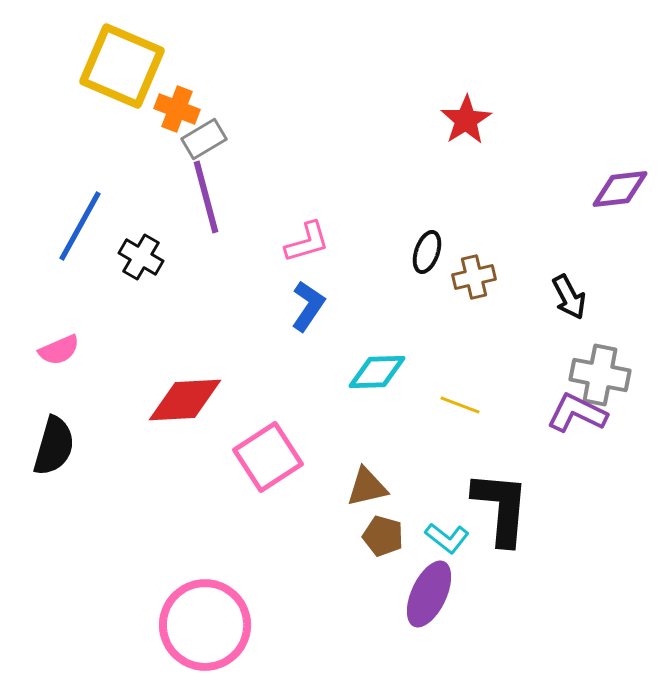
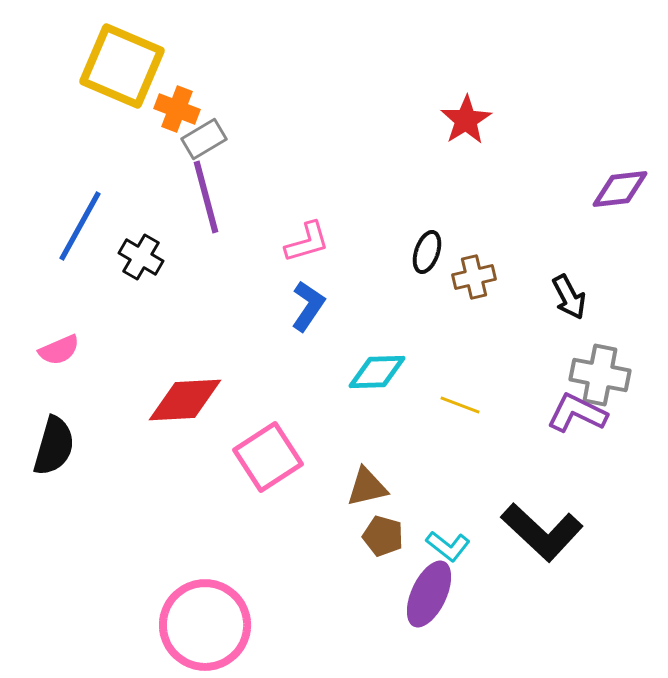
black L-shape: moved 41 px right, 24 px down; rotated 128 degrees clockwise
cyan L-shape: moved 1 px right, 8 px down
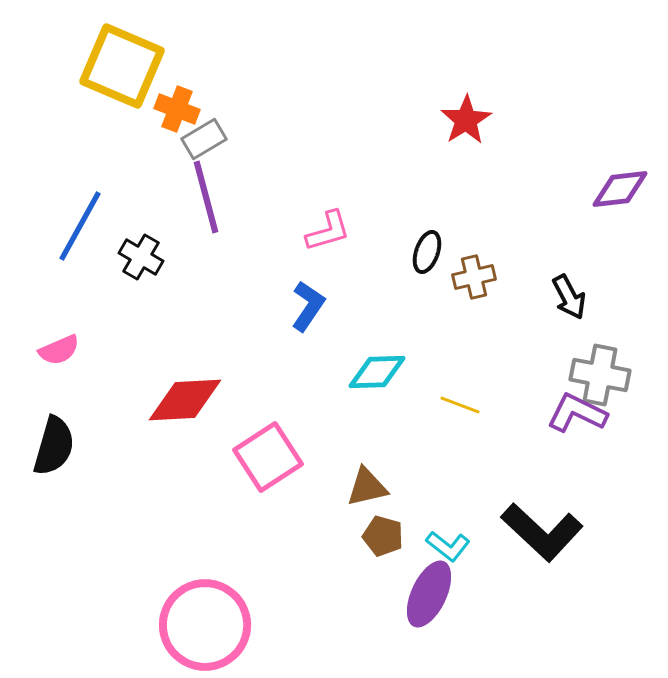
pink L-shape: moved 21 px right, 11 px up
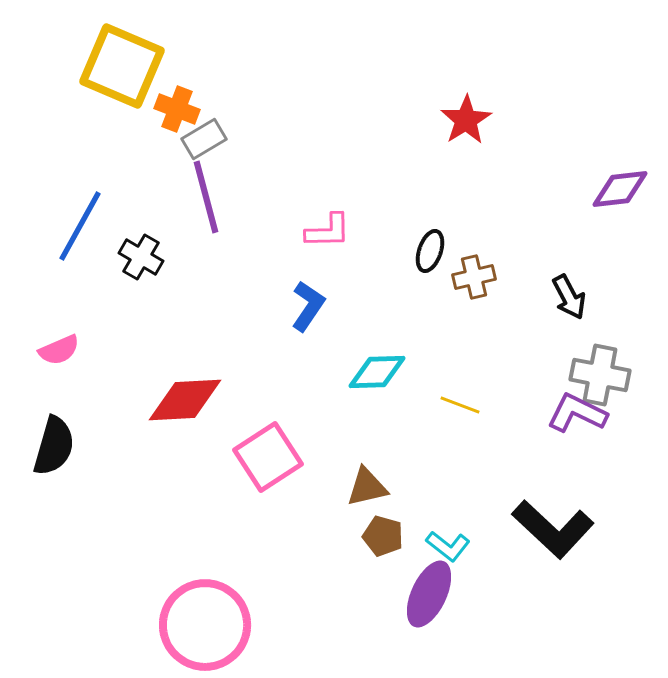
pink L-shape: rotated 15 degrees clockwise
black ellipse: moved 3 px right, 1 px up
black L-shape: moved 11 px right, 3 px up
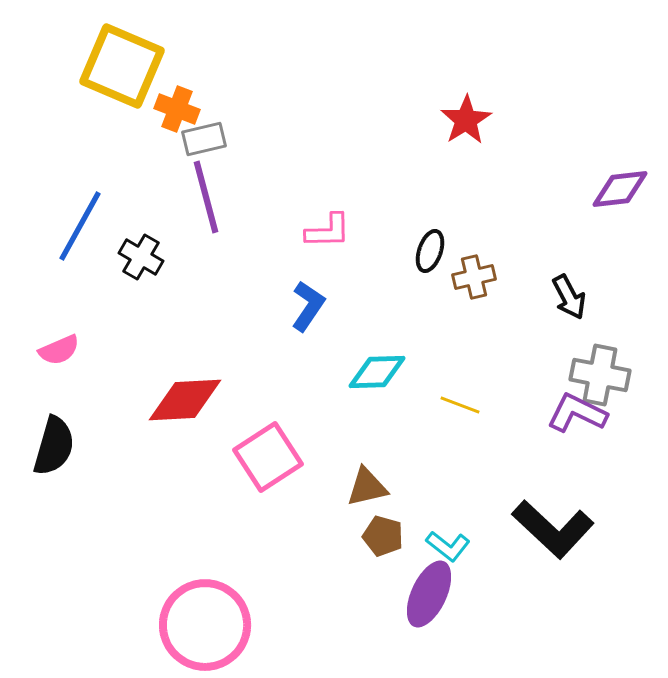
gray rectangle: rotated 18 degrees clockwise
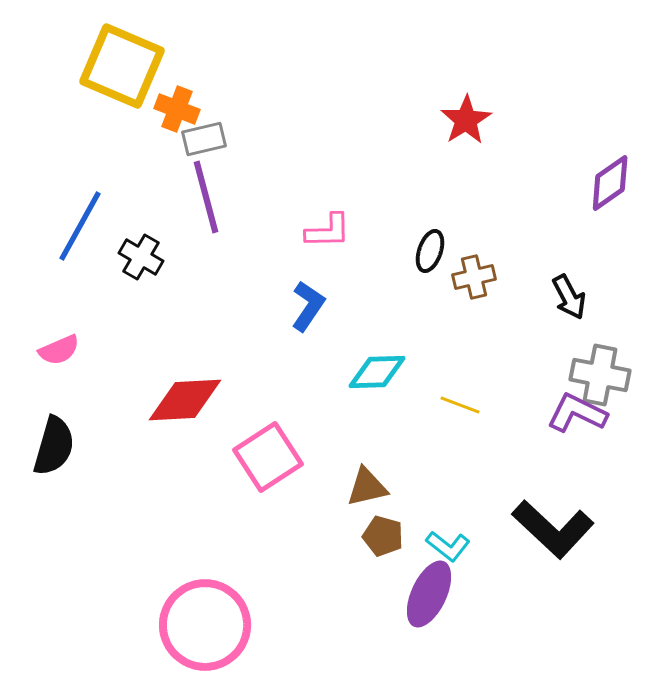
purple diamond: moved 10 px left, 6 px up; rotated 28 degrees counterclockwise
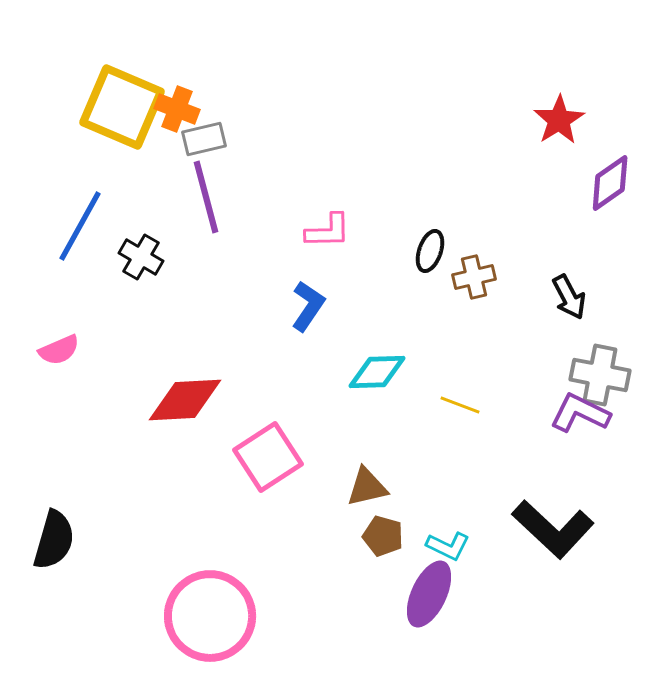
yellow square: moved 41 px down
red star: moved 93 px right
purple L-shape: moved 3 px right
black semicircle: moved 94 px down
cyan L-shape: rotated 12 degrees counterclockwise
pink circle: moved 5 px right, 9 px up
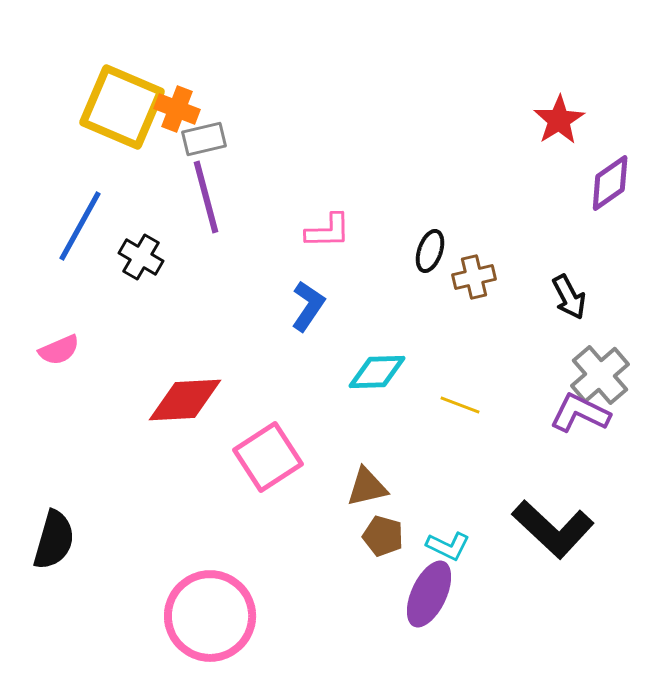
gray cross: rotated 38 degrees clockwise
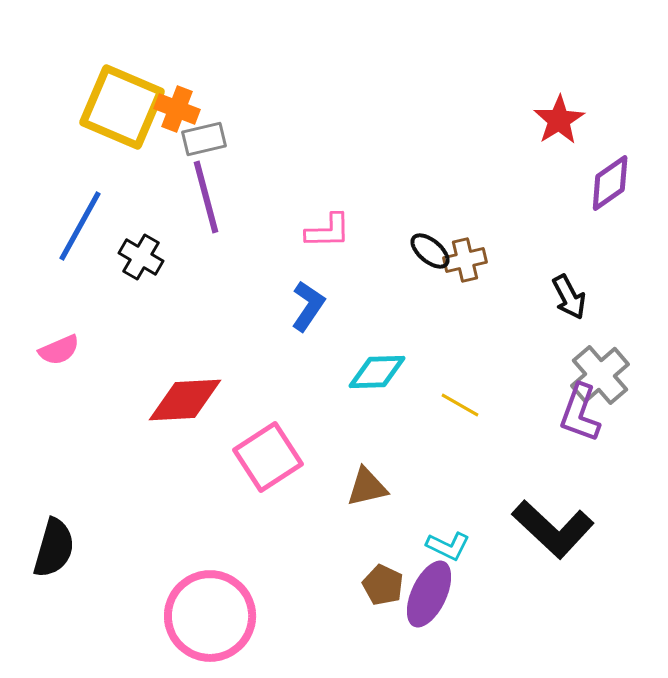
black ellipse: rotated 69 degrees counterclockwise
brown cross: moved 9 px left, 17 px up
yellow line: rotated 9 degrees clockwise
purple L-shape: rotated 96 degrees counterclockwise
brown pentagon: moved 49 px down; rotated 9 degrees clockwise
black semicircle: moved 8 px down
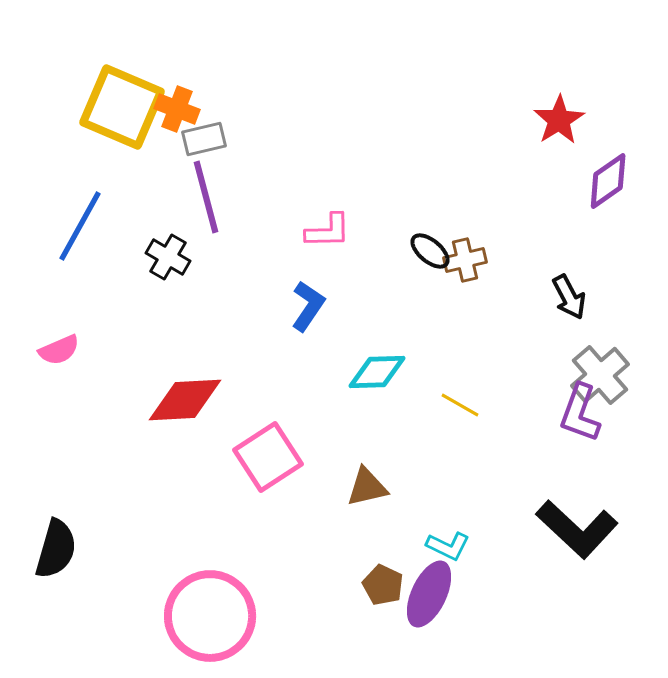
purple diamond: moved 2 px left, 2 px up
black cross: moved 27 px right
black L-shape: moved 24 px right
black semicircle: moved 2 px right, 1 px down
